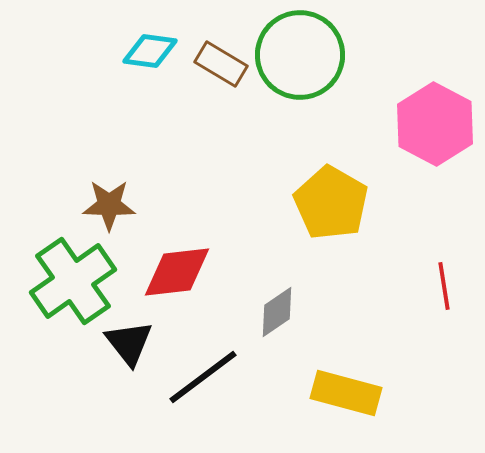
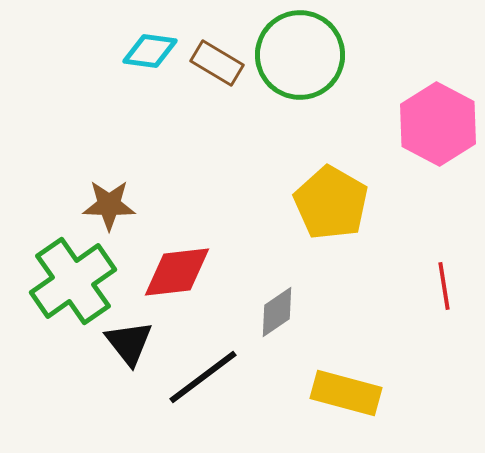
brown rectangle: moved 4 px left, 1 px up
pink hexagon: moved 3 px right
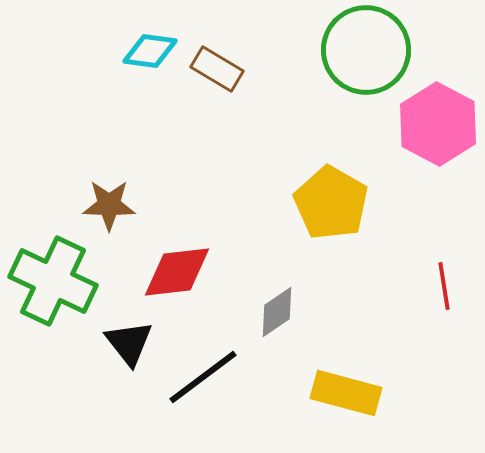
green circle: moved 66 px right, 5 px up
brown rectangle: moved 6 px down
green cross: moved 20 px left; rotated 30 degrees counterclockwise
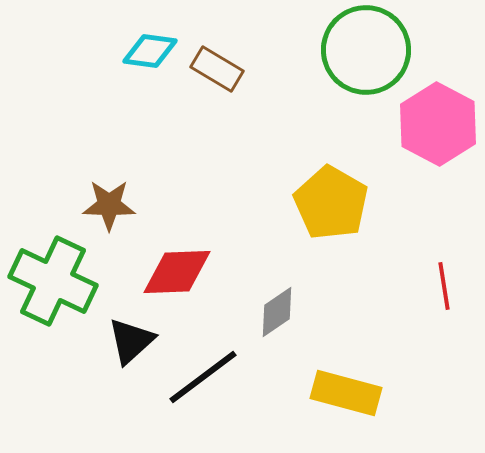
red diamond: rotated 4 degrees clockwise
black triangle: moved 2 px right, 2 px up; rotated 26 degrees clockwise
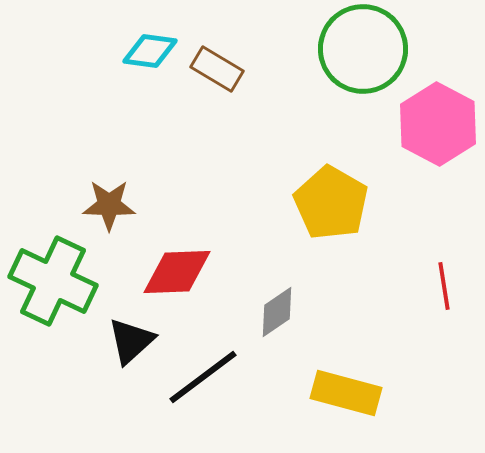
green circle: moved 3 px left, 1 px up
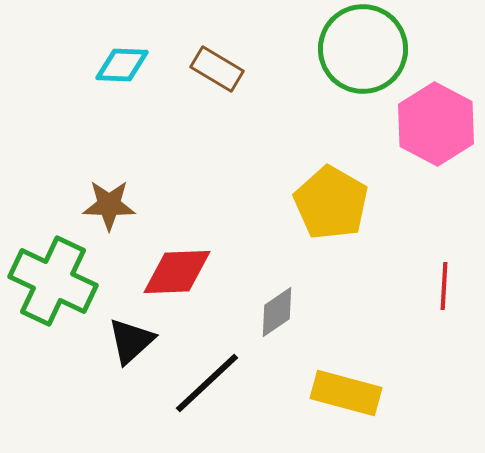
cyan diamond: moved 28 px left, 14 px down; rotated 6 degrees counterclockwise
pink hexagon: moved 2 px left
red line: rotated 12 degrees clockwise
black line: moved 4 px right, 6 px down; rotated 6 degrees counterclockwise
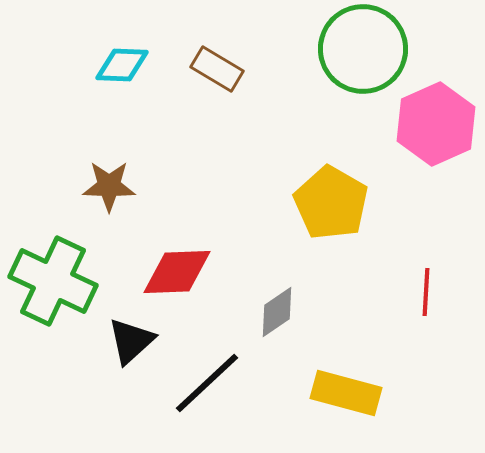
pink hexagon: rotated 8 degrees clockwise
brown star: moved 19 px up
red line: moved 18 px left, 6 px down
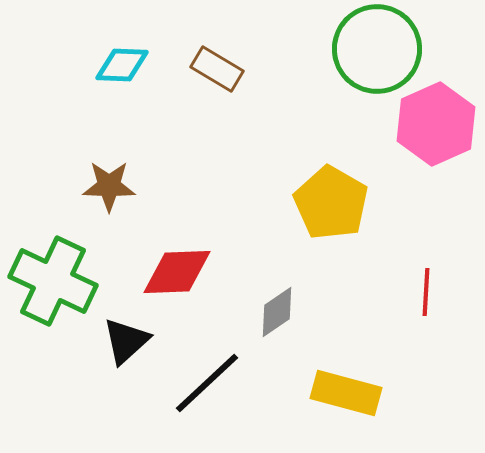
green circle: moved 14 px right
black triangle: moved 5 px left
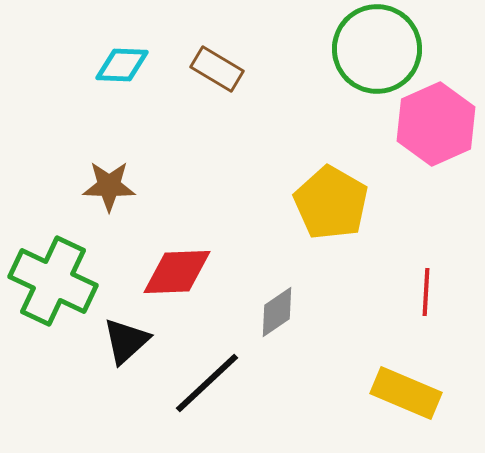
yellow rectangle: moved 60 px right; rotated 8 degrees clockwise
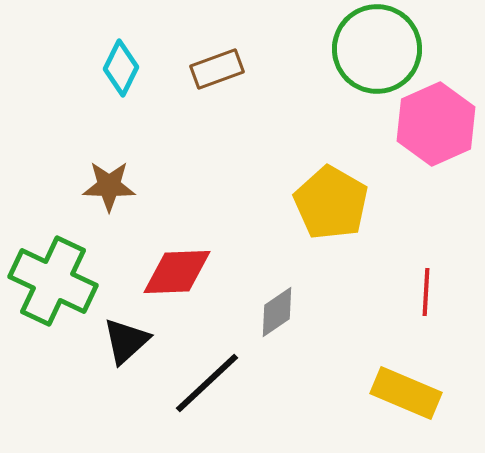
cyan diamond: moved 1 px left, 3 px down; rotated 66 degrees counterclockwise
brown rectangle: rotated 51 degrees counterclockwise
